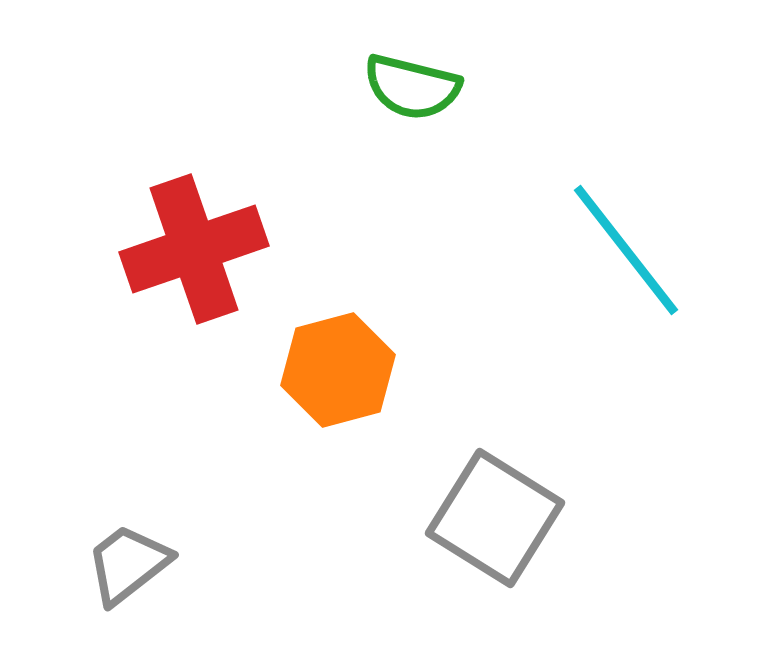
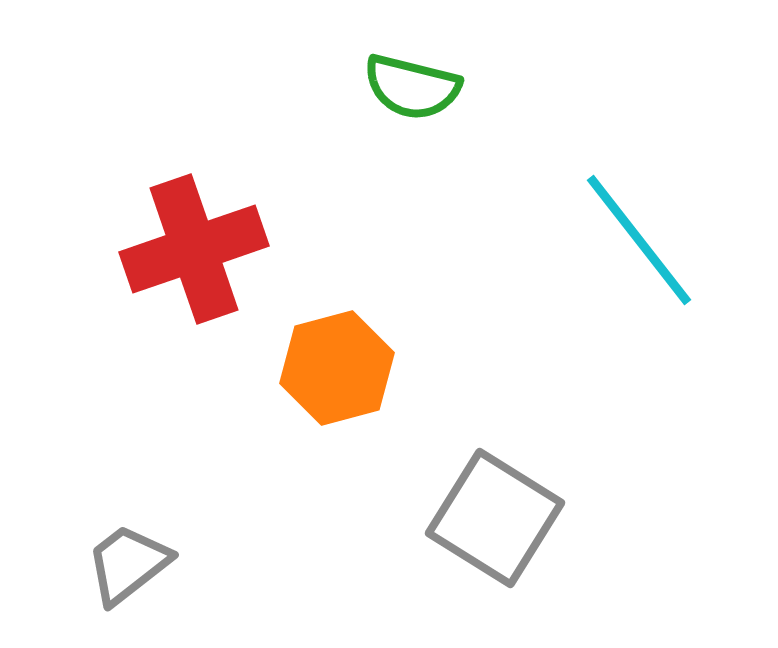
cyan line: moved 13 px right, 10 px up
orange hexagon: moved 1 px left, 2 px up
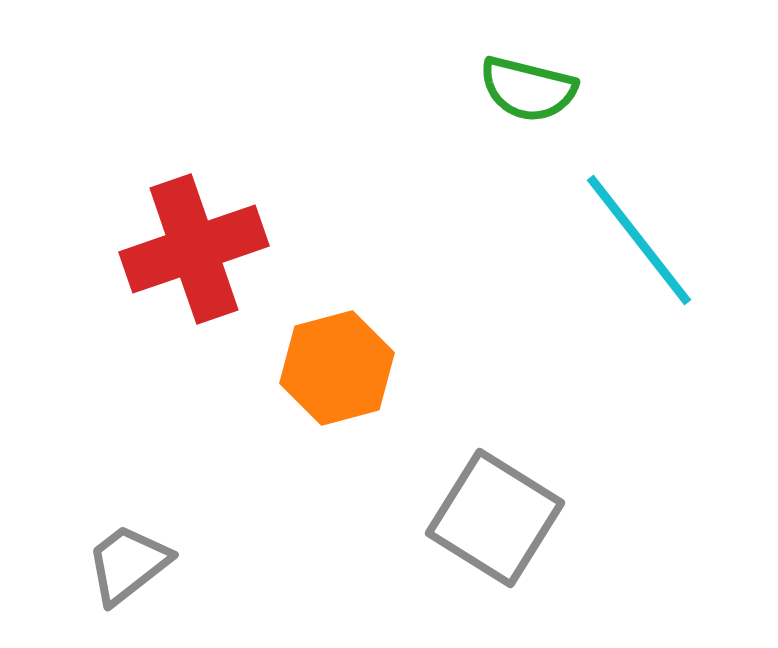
green semicircle: moved 116 px right, 2 px down
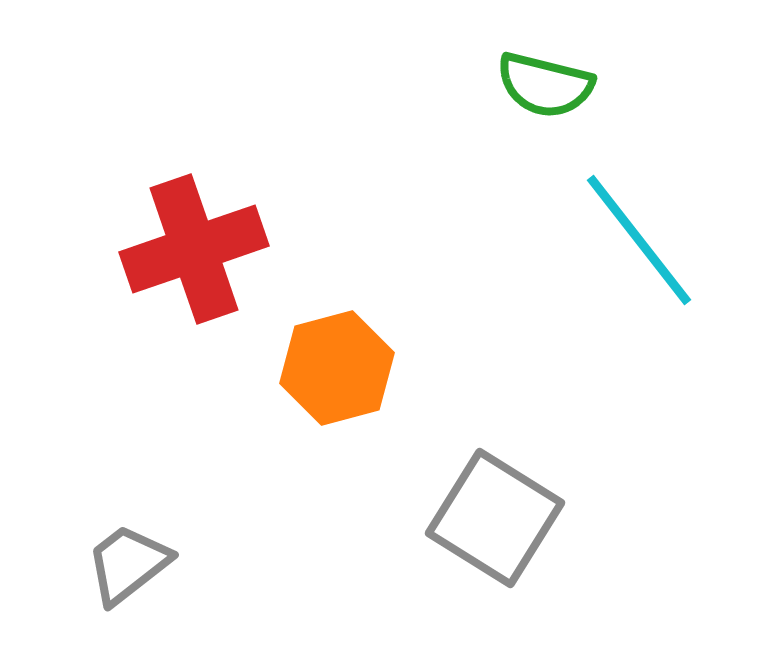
green semicircle: moved 17 px right, 4 px up
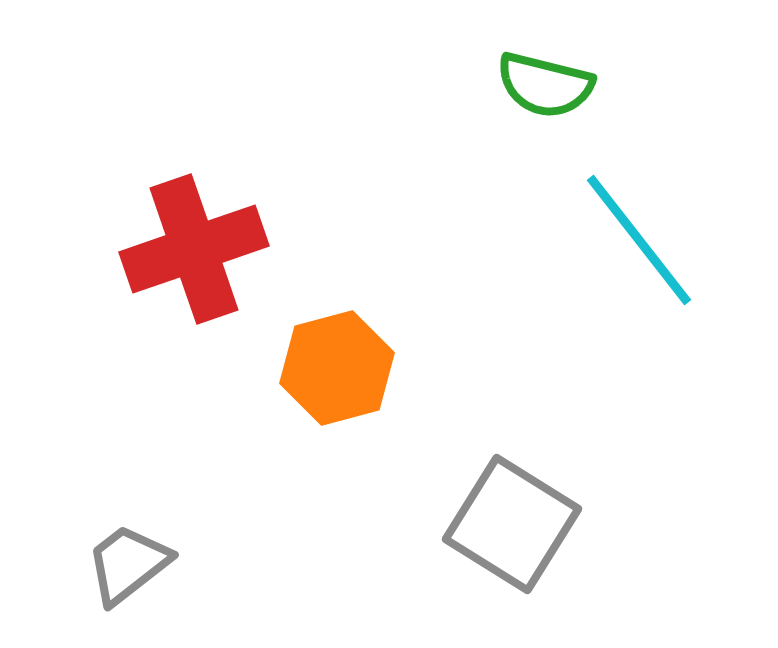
gray square: moved 17 px right, 6 px down
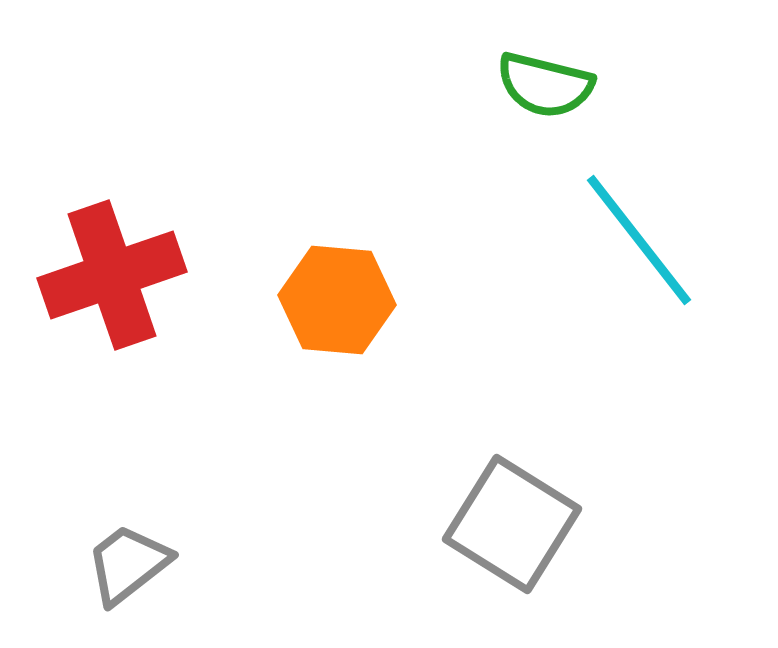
red cross: moved 82 px left, 26 px down
orange hexagon: moved 68 px up; rotated 20 degrees clockwise
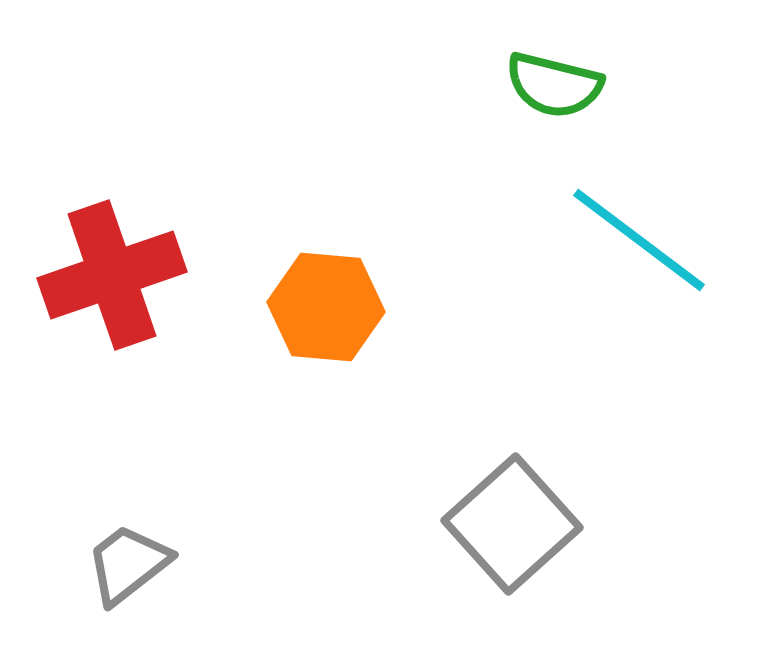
green semicircle: moved 9 px right
cyan line: rotated 15 degrees counterclockwise
orange hexagon: moved 11 px left, 7 px down
gray square: rotated 16 degrees clockwise
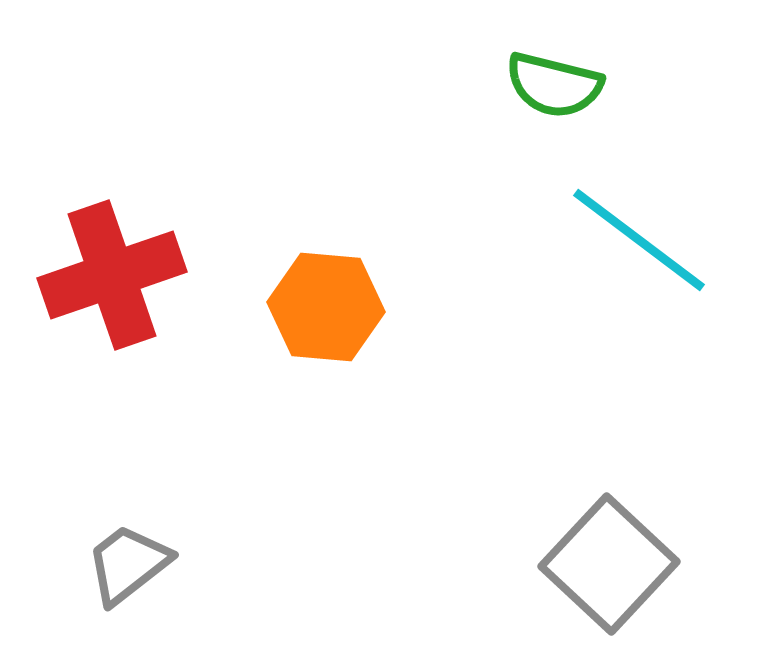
gray square: moved 97 px right, 40 px down; rotated 5 degrees counterclockwise
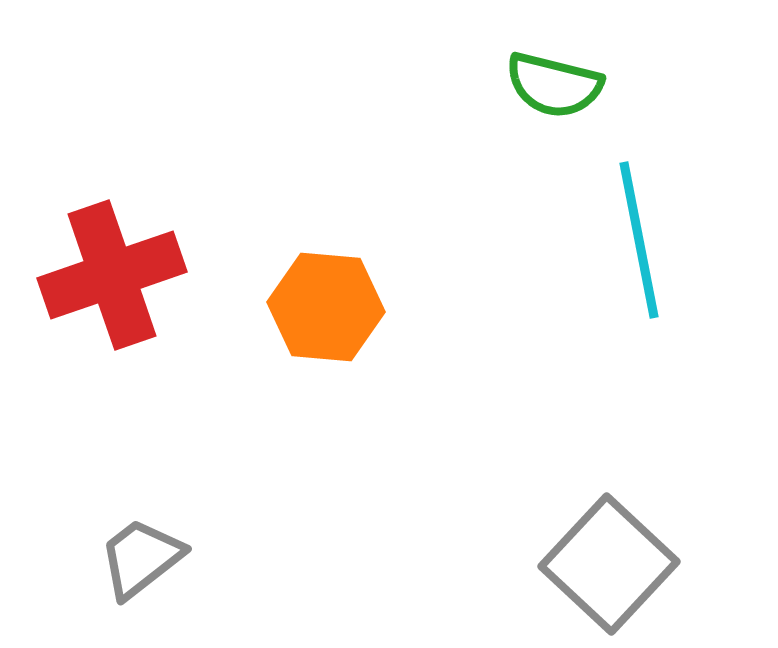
cyan line: rotated 42 degrees clockwise
gray trapezoid: moved 13 px right, 6 px up
